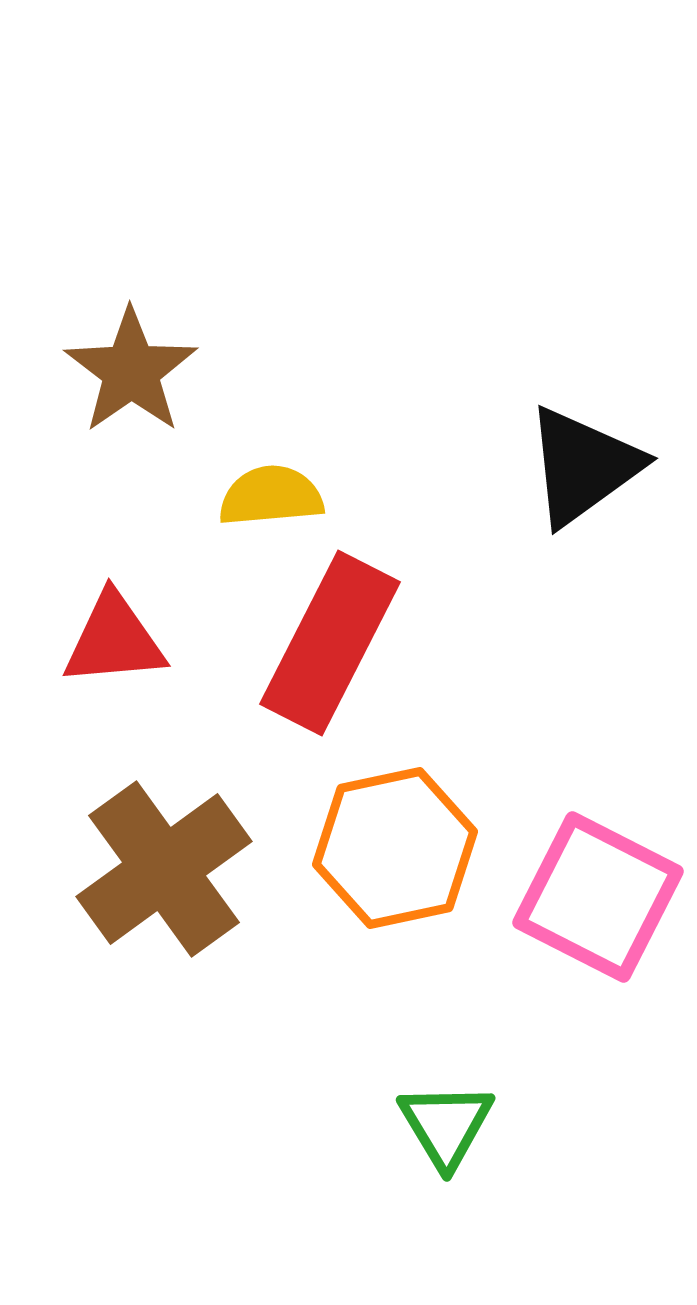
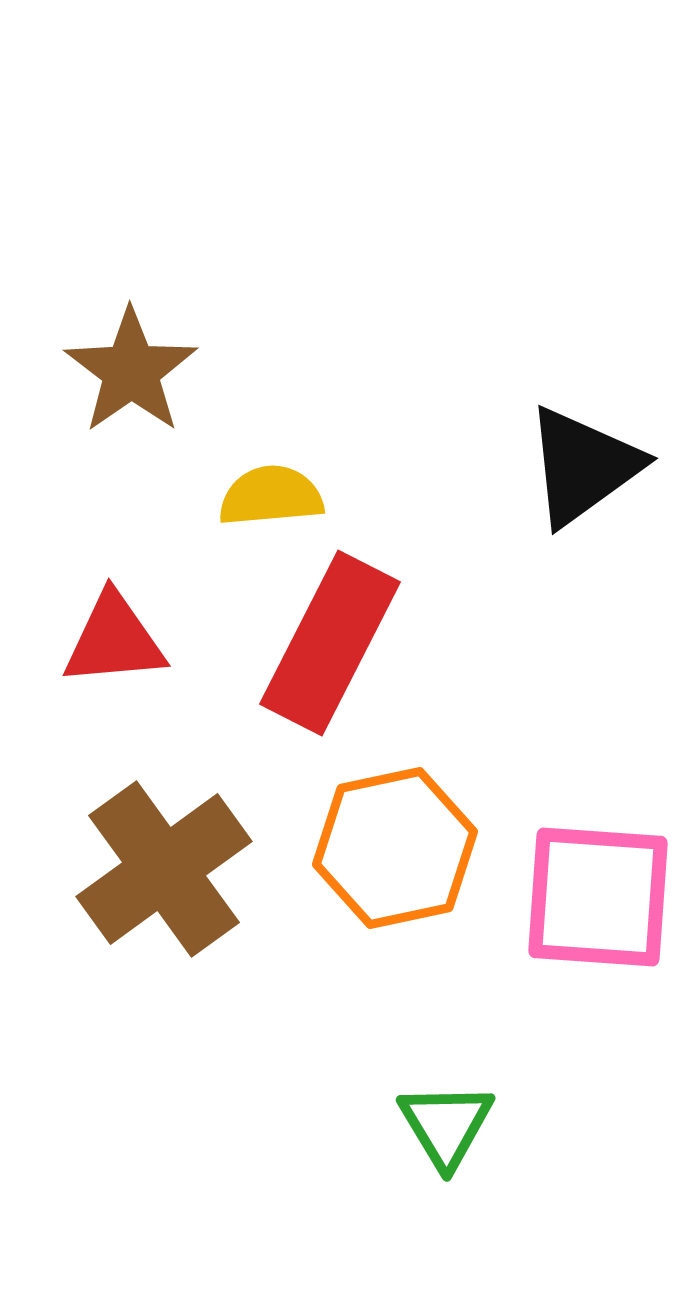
pink square: rotated 23 degrees counterclockwise
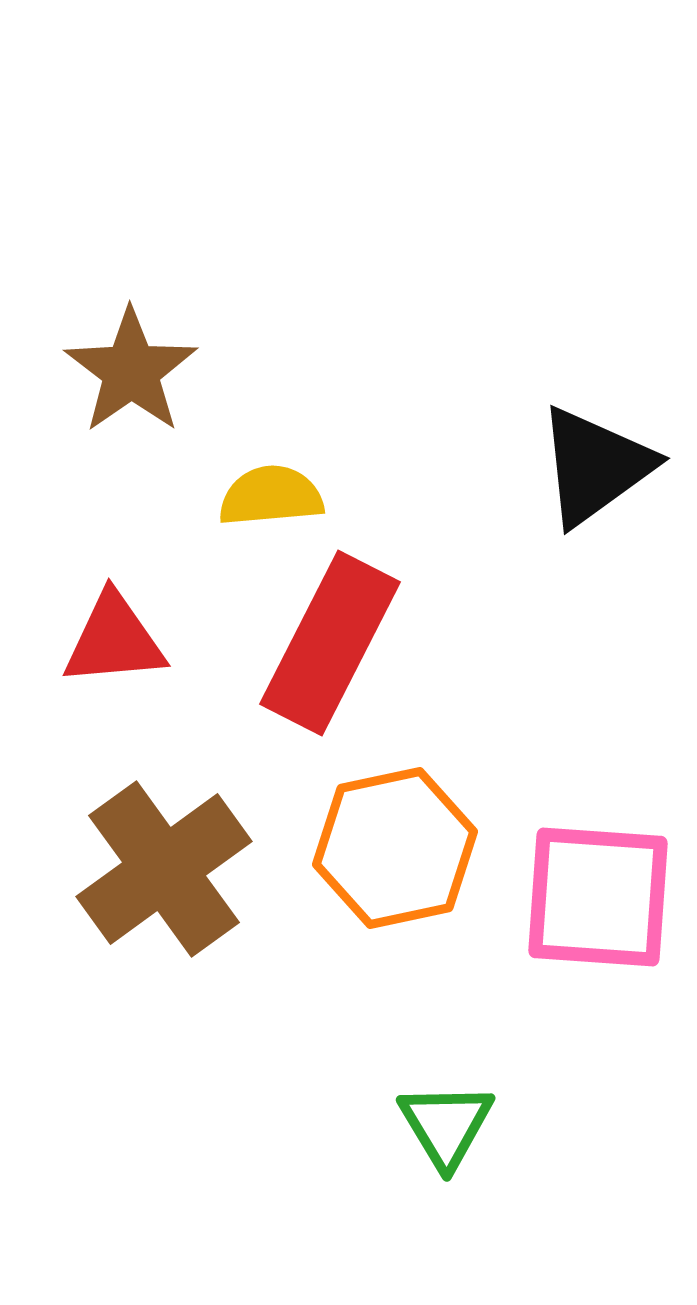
black triangle: moved 12 px right
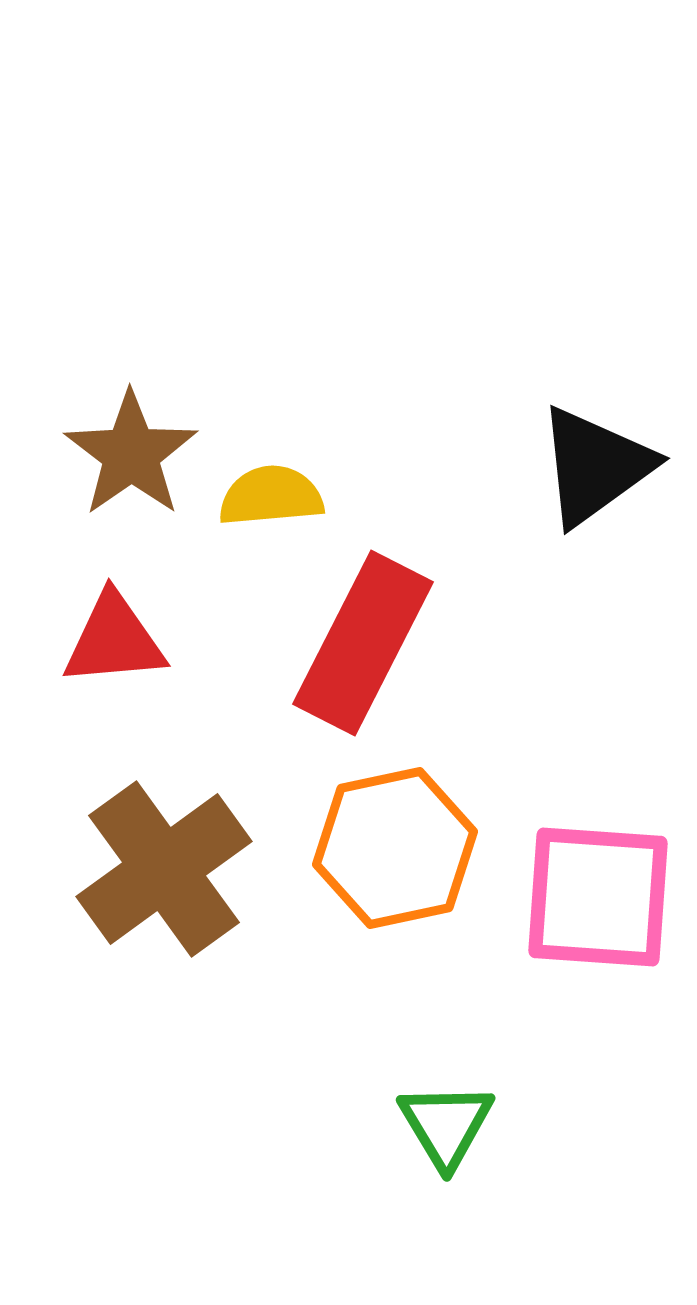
brown star: moved 83 px down
red rectangle: moved 33 px right
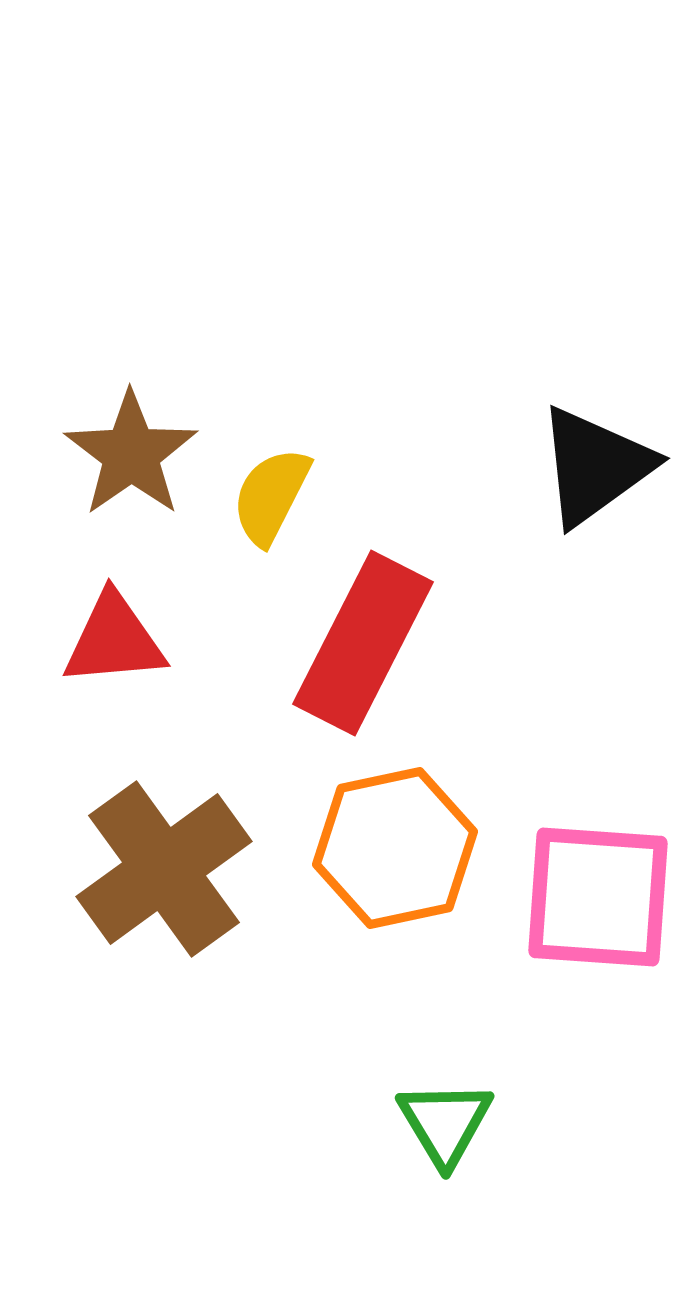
yellow semicircle: rotated 58 degrees counterclockwise
green triangle: moved 1 px left, 2 px up
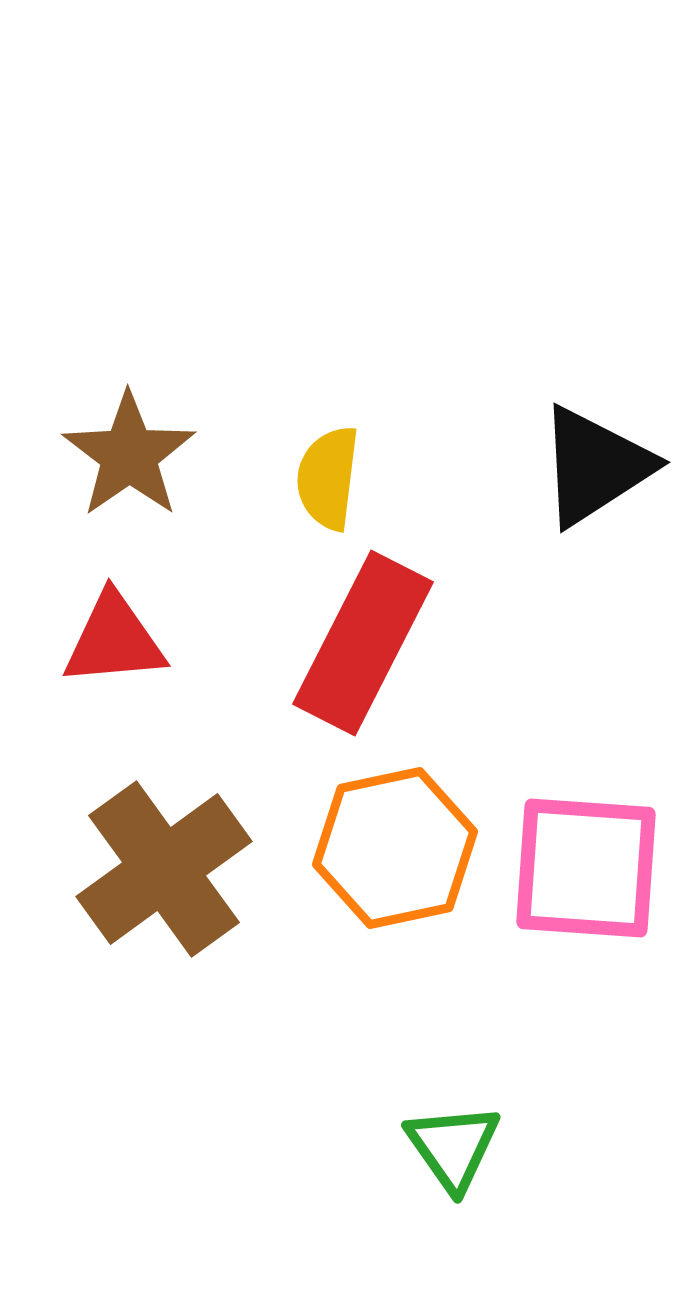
brown star: moved 2 px left, 1 px down
black triangle: rotated 3 degrees clockwise
yellow semicircle: moved 57 px right, 18 px up; rotated 20 degrees counterclockwise
pink square: moved 12 px left, 29 px up
green triangle: moved 8 px right, 24 px down; rotated 4 degrees counterclockwise
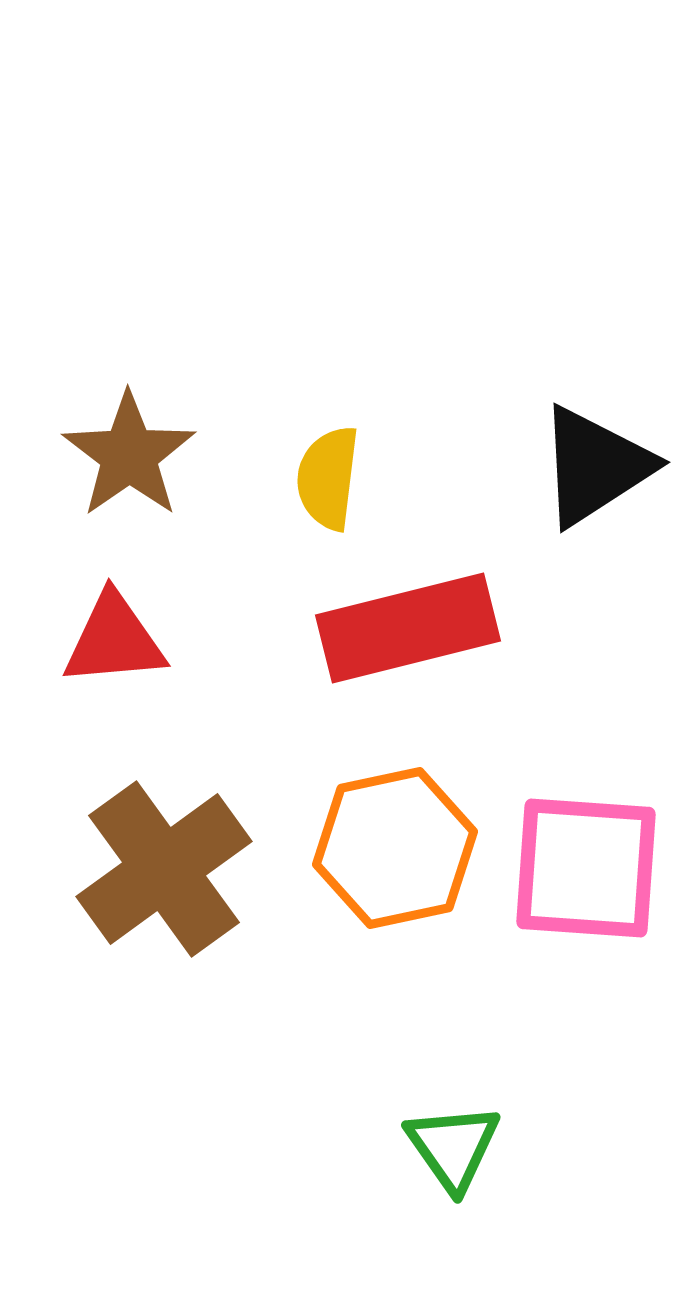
red rectangle: moved 45 px right, 15 px up; rotated 49 degrees clockwise
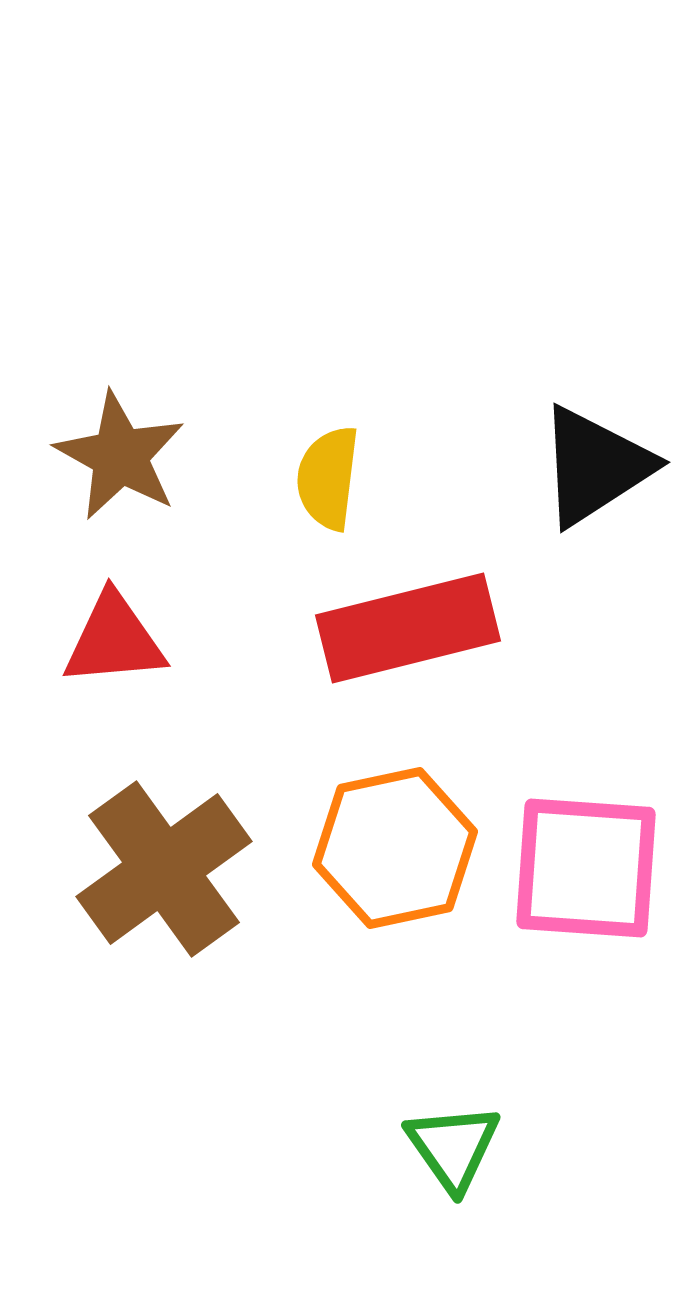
brown star: moved 9 px left, 1 px down; rotated 8 degrees counterclockwise
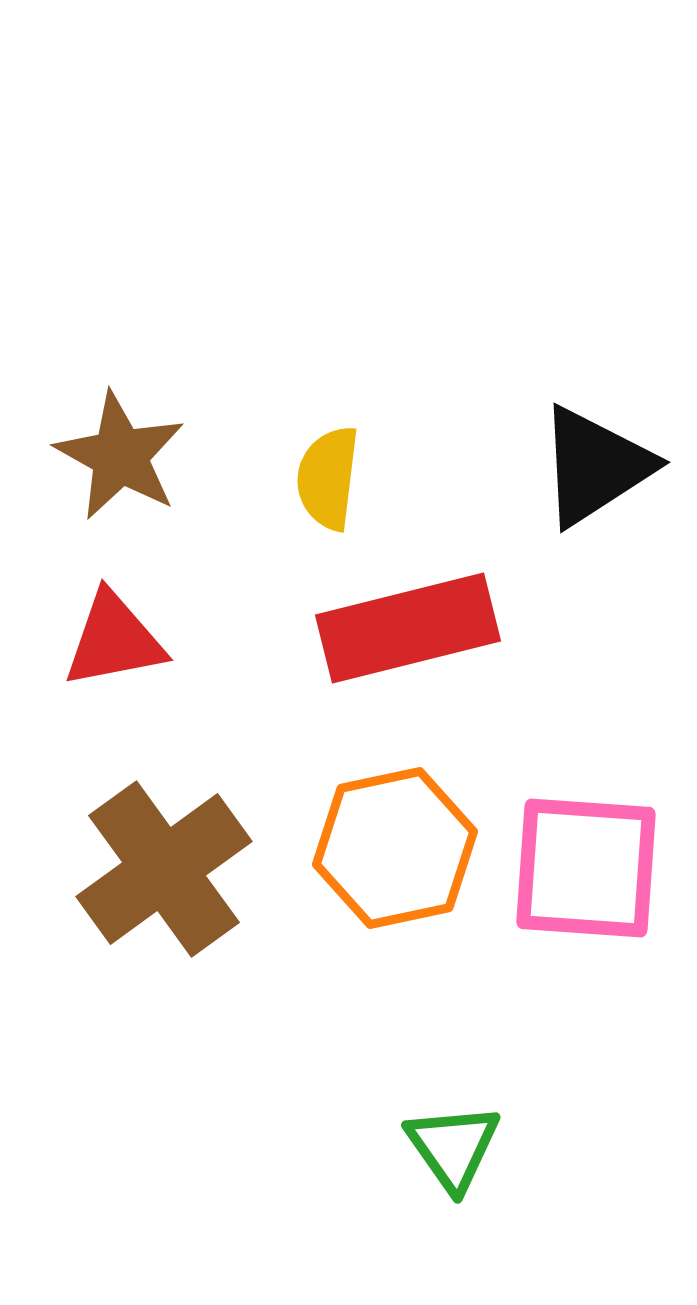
red triangle: rotated 6 degrees counterclockwise
